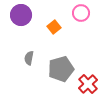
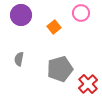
gray semicircle: moved 10 px left, 1 px down
gray pentagon: moved 1 px left
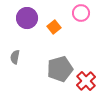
purple circle: moved 6 px right, 3 px down
gray semicircle: moved 4 px left, 2 px up
red cross: moved 2 px left, 3 px up
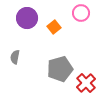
red cross: moved 2 px down
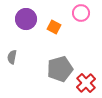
purple circle: moved 1 px left, 1 px down
orange square: rotated 24 degrees counterclockwise
gray semicircle: moved 3 px left
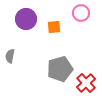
orange square: rotated 32 degrees counterclockwise
gray semicircle: moved 2 px left, 1 px up
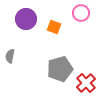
orange square: rotated 24 degrees clockwise
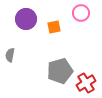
orange square: rotated 32 degrees counterclockwise
gray semicircle: moved 1 px up
gray pentagon: moved 2 px down
red cross: rotated 12 degrees clockwise
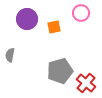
purple circle: moved 1 px right
red cross: rotated 18 degrees counterclockwise
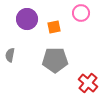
gray pentagon: moved 5 px left, 11 px up; rotated 15 degrees clockwise
red cross: moved 2 px right
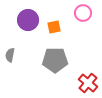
pink circle: moved 2 px right
purple circle: moved 1 px right, 1 px down
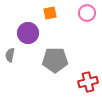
pink circle: moved 4 px right
purple circle: moved 13 px down
orange square: moved 4 px left, 14 px up
red cross: moved 1 px up; rotated 36 degrees clockwise
